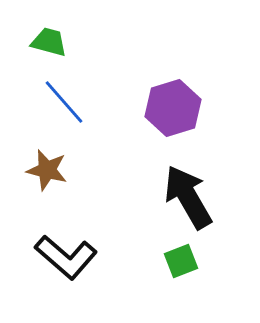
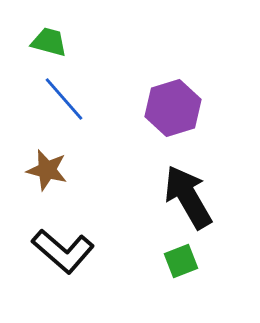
blue line: moved 3 px up
black L-shape: moved 3 px left, 6 px up
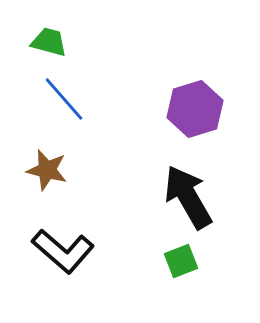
purple hexagon: moved 22 px right, 1 px down
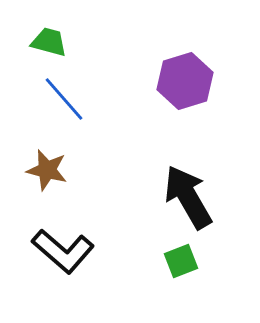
purple hexagon: moved 10 px left, 28 px up
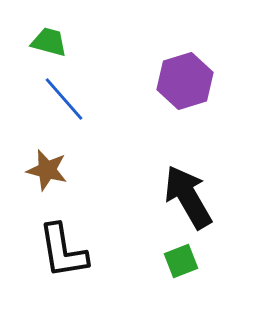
black L-shape: rotated 40 degrees clockwise
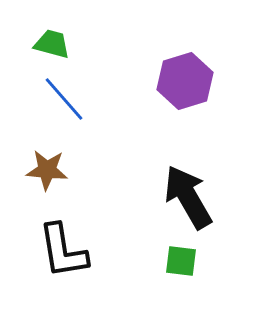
green trapezoid: moved 3 px right, 2 px down
brown star: rotated 9 degrees counterclockwise
green square: rotated 28 degrees clockwise
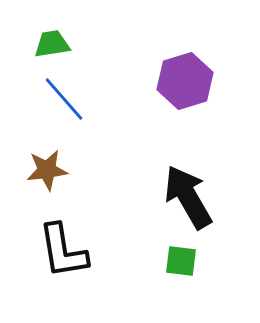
green trapezoid: rotated 24 degrees counterclockwise
brown star: rotated 12 degrees counterclockwise
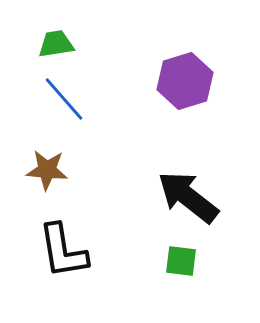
green trapezoid: moved 4 px right
brown star: rotated 12 degrees clockwise
black arrow: rotated 22 degrees counterclockwise
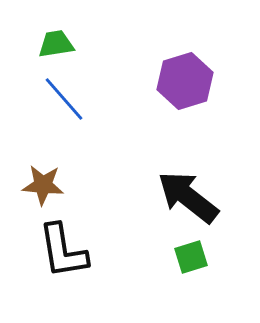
brown star: moved 4 px left, 15 px down
green square: moved 10 px right, 4 px up; rotated 24 degrees counterclockwise
